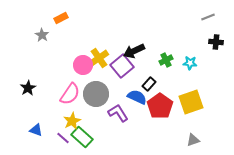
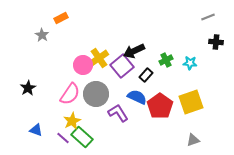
black rectangle: moved 3 px left, 9 px up
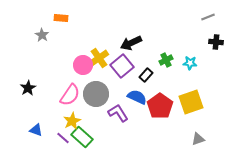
orange rectangle: rotated 32 degrees clockwise
black arrow: moved 3 px left, 8 px up
pink semicircle: moved 1 px down
gray triangle: moved 5 px right, 1 px up
